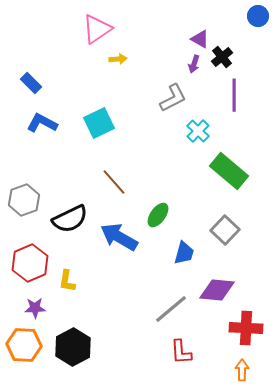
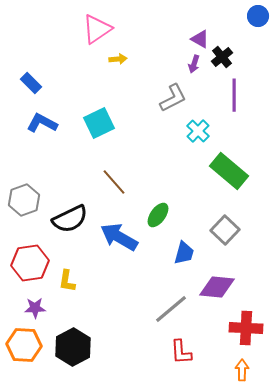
red hexagon: rotated 15 degrees clockwise
purple diamond: moved 3 px up
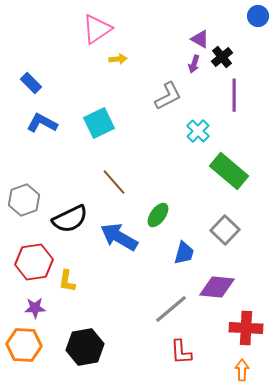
gray L-shape: moved 5 px left, 2 px up
red hexagon: moved 4 px right, 1 px up
black hexagon: moved 12 px right; rotated 18 degrees clockwise
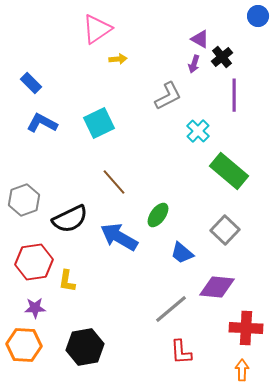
blue trapezoid: moved 2 px left; rotated 115 degrees clockwise
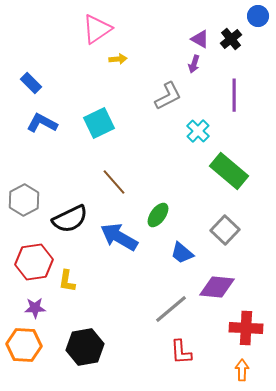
black cross: moved 9 px right, 18 px up
gray hexagon: rotated 8 degrees counterclockwise
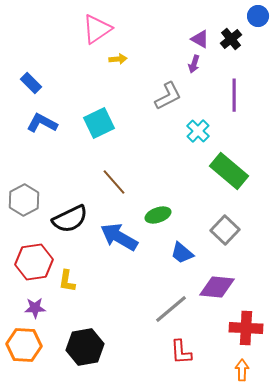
green ellipse: rotated 35 degrees clockwise
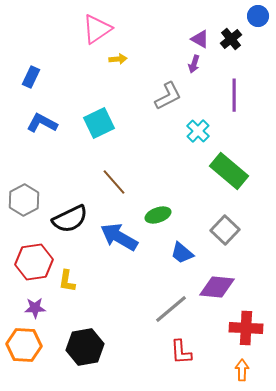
blue rectangle: moved 6 px up; rotated 70 degrees clockwise
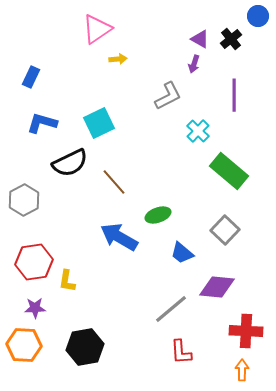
blue L-shape: rotated 12 degrees counterclockwise
black semicircle: moved 56 px up
red cross: moved 3 px down
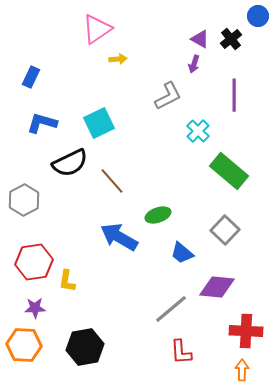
brown line: moved 2 px left, 1 px up
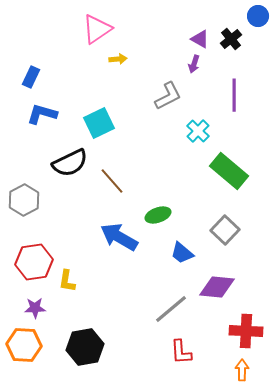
blue L-shape: moved 9 px up
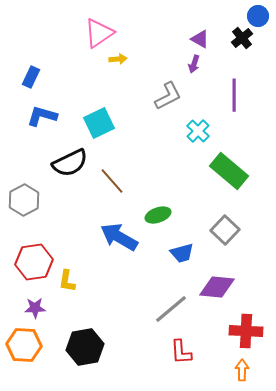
pink triangle: moved 2 px right, 4 px down
black cross: moved 11 px right, 1 px up
blue L-shape: moved 2 px down
blue trapezoid: rotated 55 degrees counterclockwise
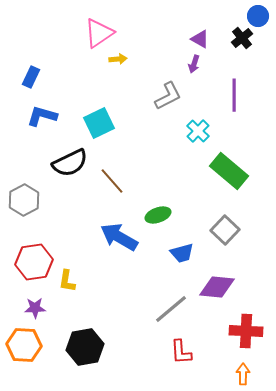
orange arrow: moved 1 px right, 4 px down
